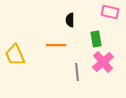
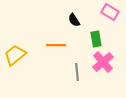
pink rectangle: rotated 18 degrees clockwise
black semicircle: moved 4 px right; rotated 32 degrees counterclockwise
yellow trapezoid: rotated 75 degrees clockwise
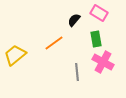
pink rectangle: moved 11 px left, 1 px down
black semicircle: rotated 72 degrees clockwise
orange line: moved 2 px left, 2 px up; rotated 36 degrees counterclockwise
pink cross: rotated 20 degrees counterclockwise
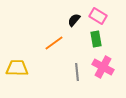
pink rectangle: moved 1 px left, 3 px down
yellow trapezoid: moved 2 px right, 13 px down; rotated 40 degrees clockwise
pink cross: moved 5 px down
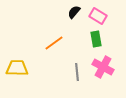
black semicircle: moved 8 px up
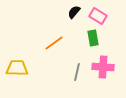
green rectangle: moved 3 px left, 1 px up
pink cross: rotated 25 degrees counterclockwise
gray line: rotated 18 degrees clockwise
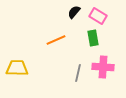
orange line: moved 2 px right, 3 px up; rotated 12 degrees clockwise
gray line: moved 1 px right, 1 px down
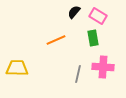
gray line: moved 1 px down
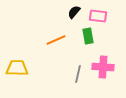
pink rectangle: rotated 24 degrees counterclockwise
green rectangle: moved 5 px left, 2 px up
